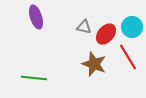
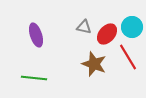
purple ellipse: moved 18 px down
red ellipse: moved 1 px right
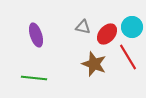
gray triangle: moved 1 px left
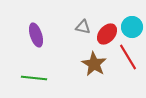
brown star: rotated 10 degrees clockwise
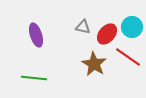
red line: rotated 24 degrees counterclockwise
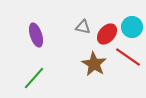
green line: rotated 55 degrees counterclockwise
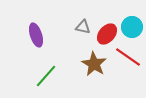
green line: moved 12 px right, 2 px up
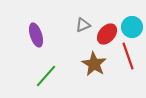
gray triangle: moved 2 px up; rotated 35 degrees counterclockwise
red line: moved 1 px up; rotated 36 degrees clockwise
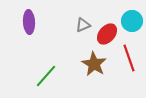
cyan circle: moved 6 px up
purple ellipse: moved 7 px left, 13 px up; rotated 15 degrees clockwise
red line: moved 1 px right, 2 px down
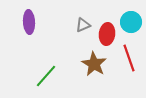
cyan circle: moved 1 px left, 1 px down
red ellipse: rotated 35 degrees counterclockwise
